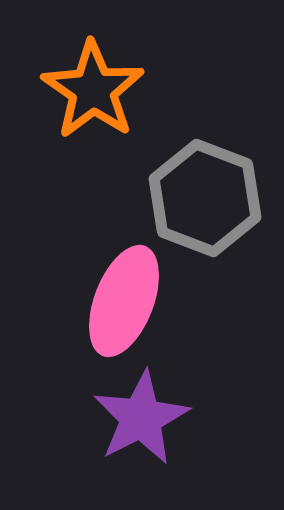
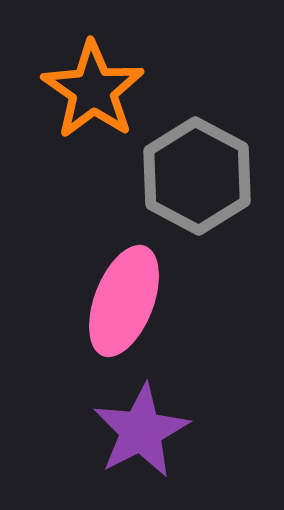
gray hexagon: moved 8 px left, 22 px up; rotated 7 degrees clockwise
purple star: moved 13 px down
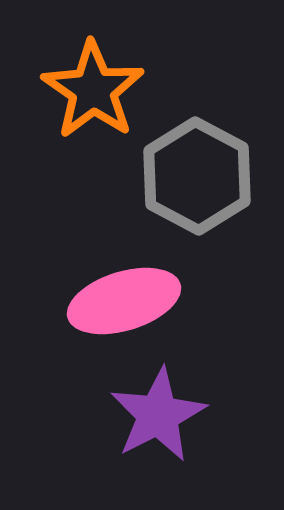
pink ellipse: rotated 52 degrees clockwise
purple star: moved 17 px right, 16 px up
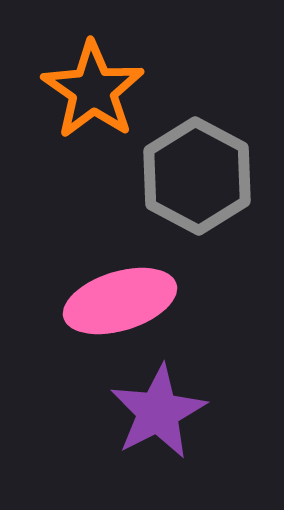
pink ellipse: moved 4 px left
purple star: moved 3 px up
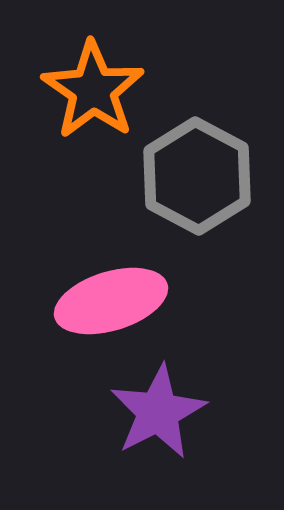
pink ellipse: moved 9 px left
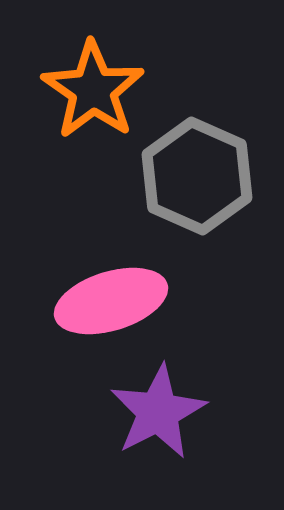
gray hexagon: rotated 4 degrees counterclockwise
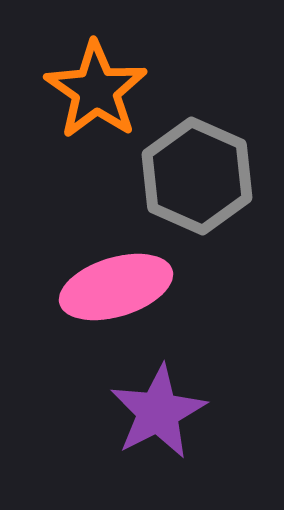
orange star: moved 3 px right
pink ellipse: moved 5 px right, 14 px up
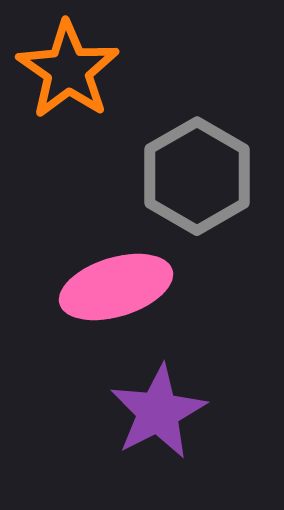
orange star: moved 28 px left, 20 px up
gray hexagon: rotated 6 degrees clockwise
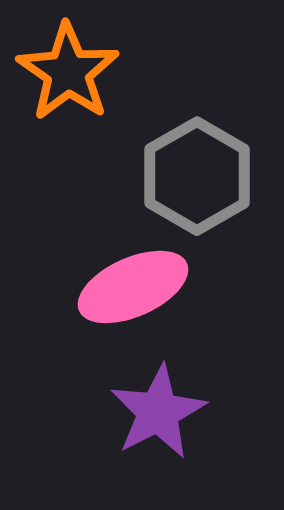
orange star: moved 2 px down
pink ellipse: moved 17 px right; rotated 7 degrees counterclockwise
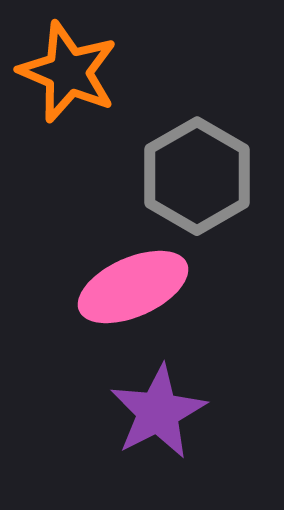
orange star: rotated 12 degrees counterclockwise
